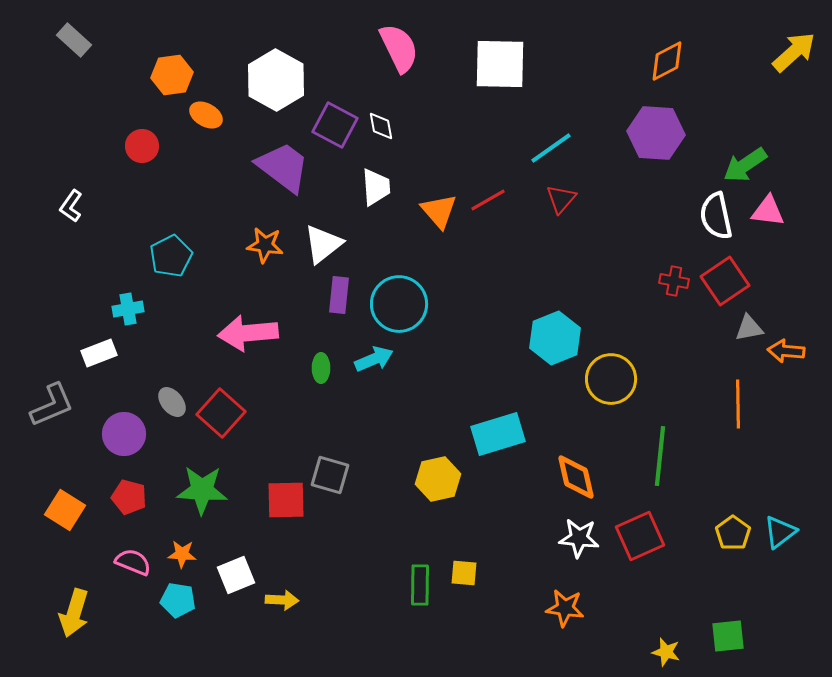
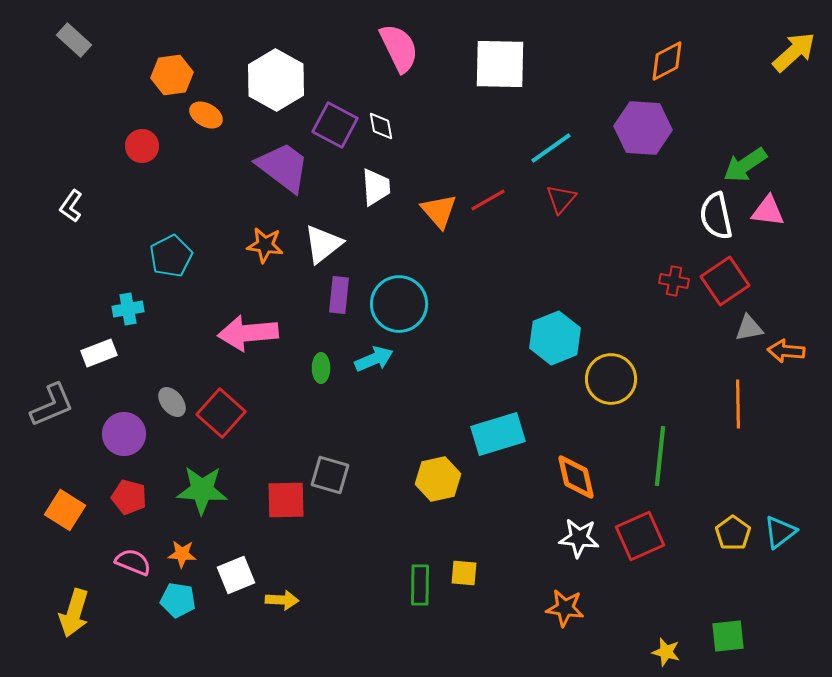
purple hexagon at (656, 133): moved 13 px left, 5 px up
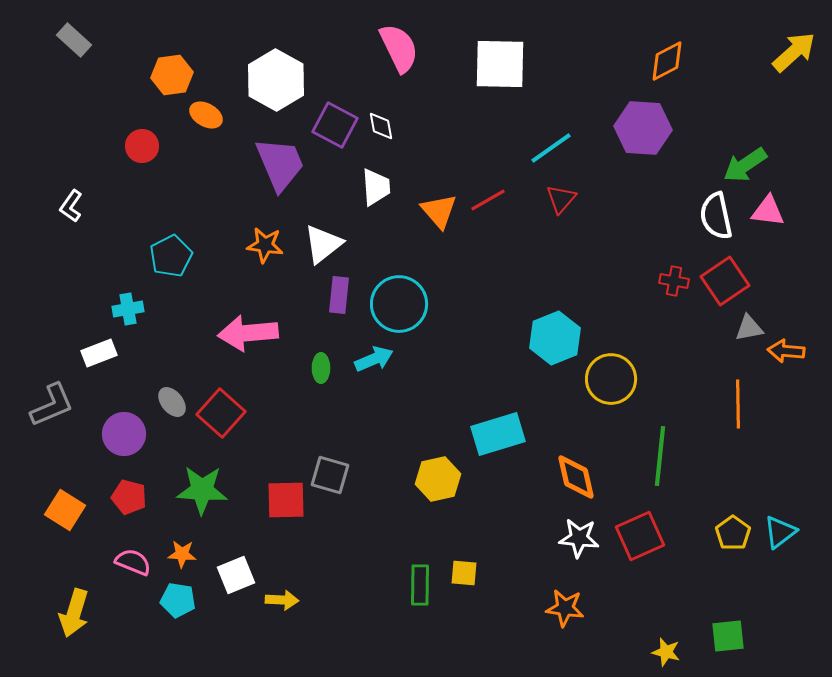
purple trapezoid at (283, 167): moved 3 px left, 3 px up; rotated 30 degrees clockwise
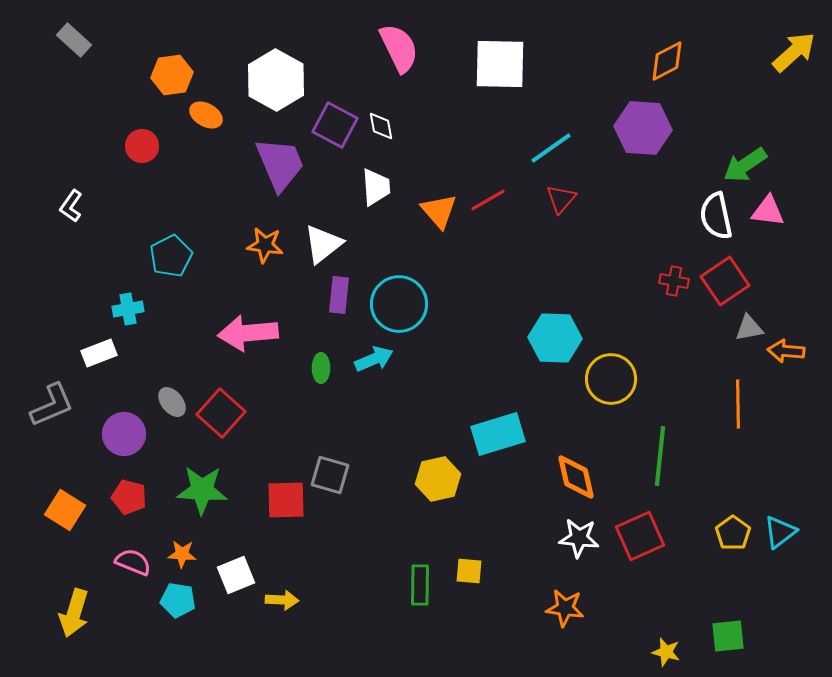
cyan hexagon at (555, 338): rotated 24 degrees clockwise
yellow square at (464, 573): moved 5 px right, 2 px up
